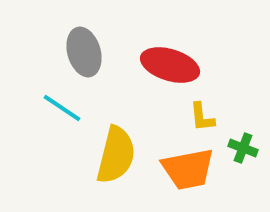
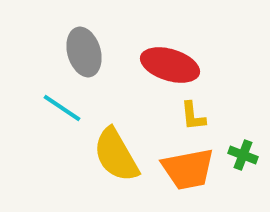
yellow L-shape: moved 9 px left, 1 px up
green cross: moved 7 px down
yellow semicircle: rotated 136 degrees clockwise
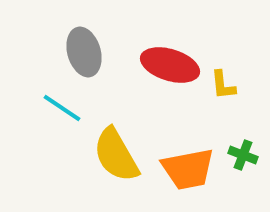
yellow L-shape: moved 30 px right, 31 px up
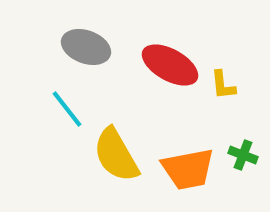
gray ellipse: moved 2 px right, 5 px up; rotated 54 degrees counterclockwise
red ellipse: rotated 12 degrees clockwise
cyan line: moved 5 px right, 1 px down; rotated 18 degrees clockwise
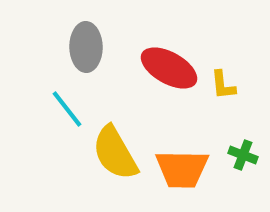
gray ellipse: rotated 69 degrees clockwise
red ellipse: moved 1 px left, 3 px down
yellow semicircle: moved 1 px left, 2 px up
orange trapezoid: moved 6 px left; rotated 12 degrees clockwise
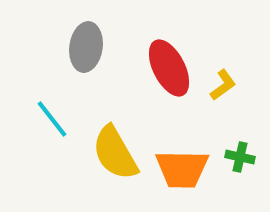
gray ellipse: rotated 9 degrees clockwise
red ellipse: rotated 34 degrees clockwise
yellow L-shape: rotated 120 degrees counterclockwise
cyan line: moved 15 px left, 10 px down
green cross: moved 3 px left, 2 px down; rotated 8 degrees counterclockwise
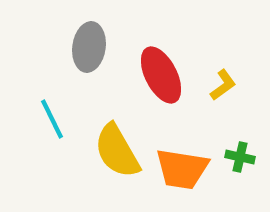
gray ellipse: moved 3 px right
red ellipse: moved 8 px left, 7 px down
cyan line: rotated 12 degrees clockwise
yellow semicircle: moved 2 px right, 2 px up
orange trapezoid: rotated 8 degrees clockwise
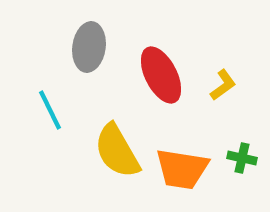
cyan line: moved 2 px left, 9 px up
green cross: moved 2 px right, 1 px down
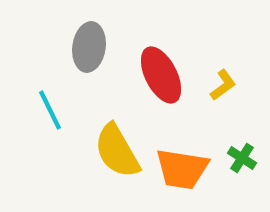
green cross: rotated 20 degrees clockwise
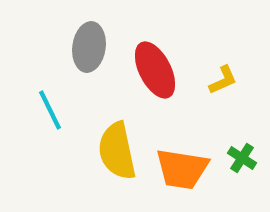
red ellipse: moved 6 px left, 5 px up
yellow L-shape: moved 5 px up; rotated 12 degrees clockwise
yellow semicircle: rotated 18 degrees clockwise
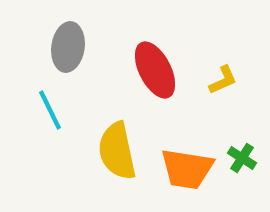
gray ellipse: moved 21 px left
orange trapezoid: moved 5 px right
